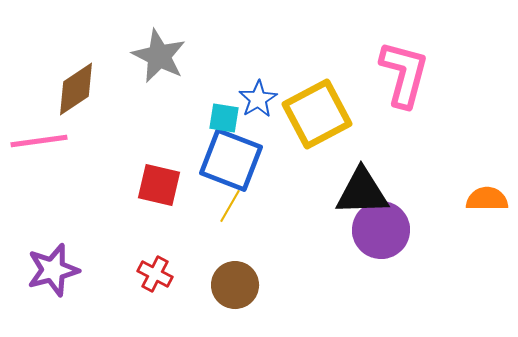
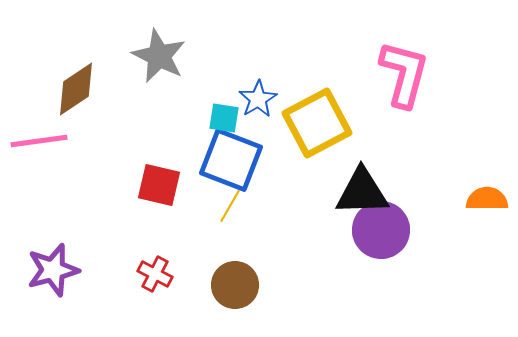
yellow square: moved 9 px down
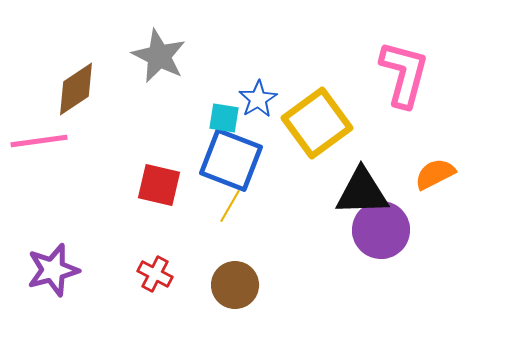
yellow square: rotated 8 degrees counterclockwise
orange semicircle: moved 52 px left, 25 px up; rotated 27 degrees counterclockwise
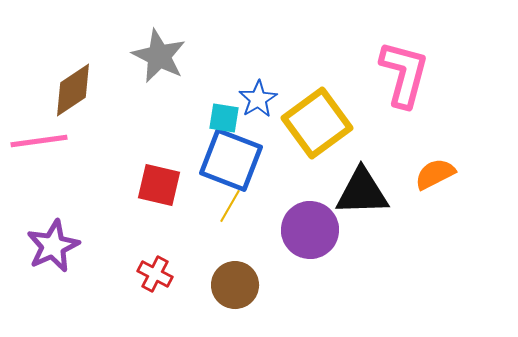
brown diamond: moved 3 px left, 1 px down
purple circle: moved 71 px left
purple star: moved 24 px up; rotated 10 degrees counterclockwise
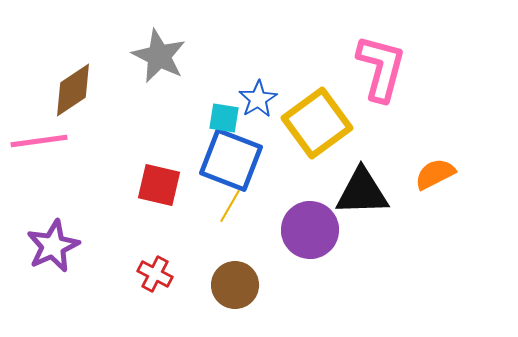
pink L-shape: moved 23 px left, 6 px up
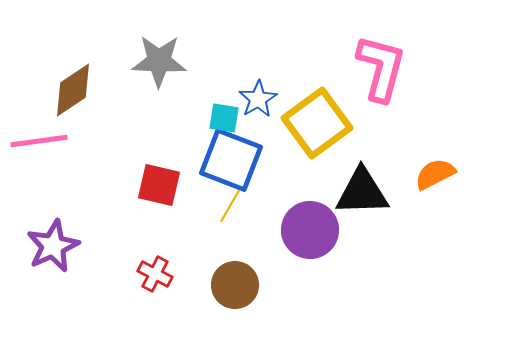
gray star: moved 5 px down; rotated 24 degrees counterclockwise
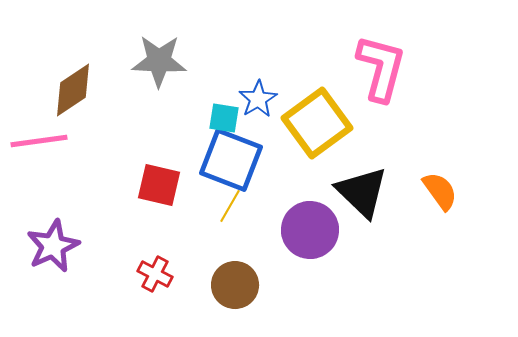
orange semicircle: moved 5 px right, 17 px down; rotated 81 degrees clockwise
black triangle: rotated 46 degrees clockwise
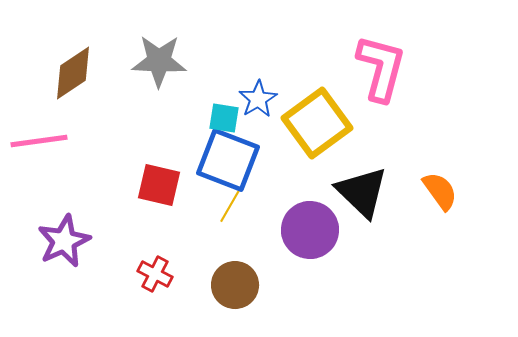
brown diamond: moved 17 px up
blue square: moved 3 px left
purple star: moved 11 px right, 5 px up
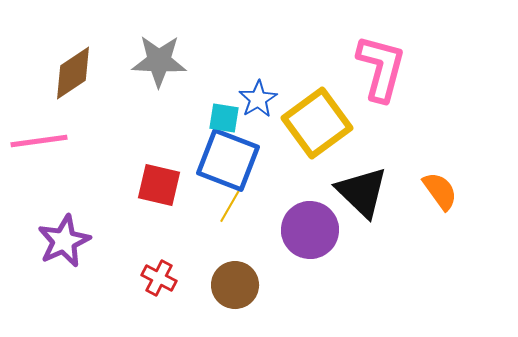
red cross: moved 4 px right, 4 px down
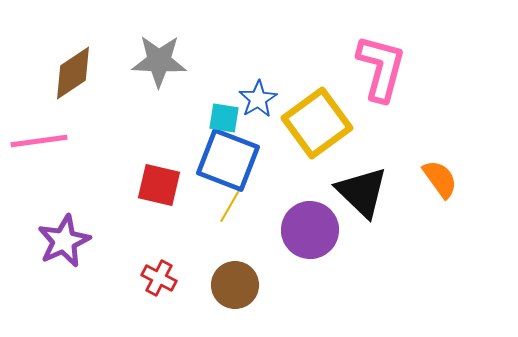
orange semicircle: moved 12 px up
